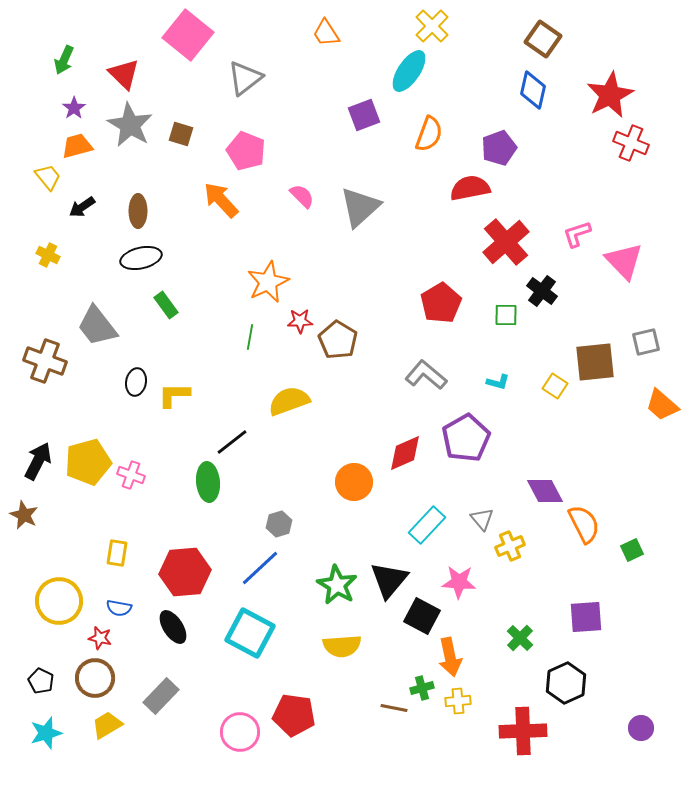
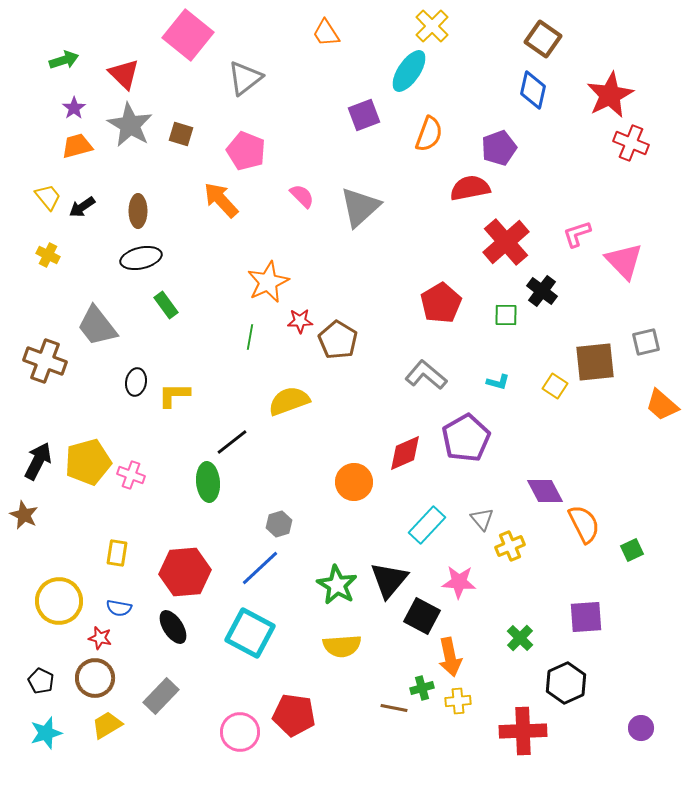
green arrow at (64, 60): rotated 132 degrees counterclockwise
yellow trapezoid at (48, 177): moved 20 px down
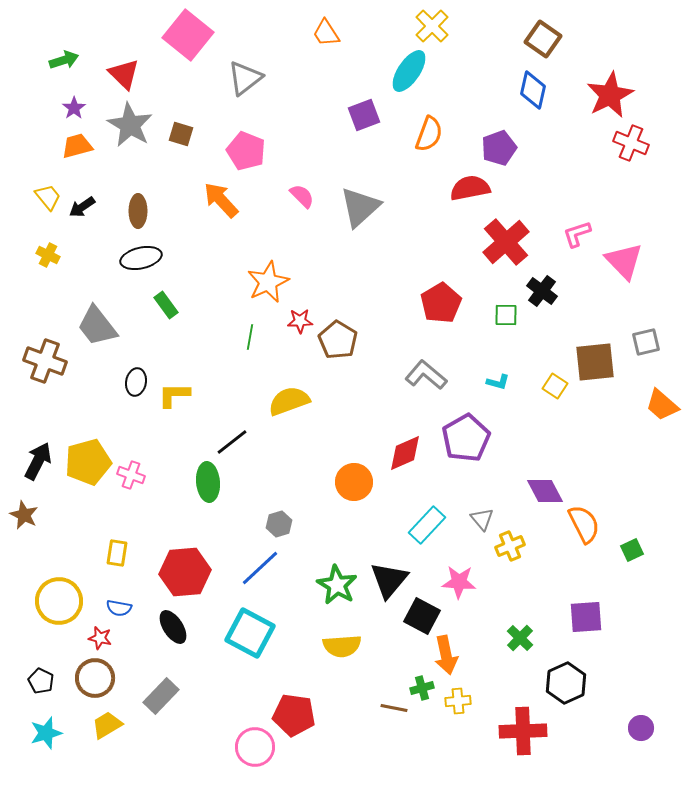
orange arrow at (450, 657): moved 4 px left, 2 px up
pink circle at (240, 732): moved 15 px right, 15 px down
